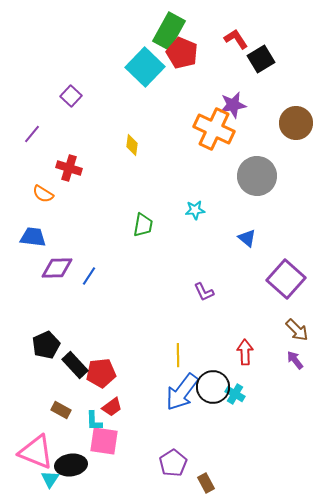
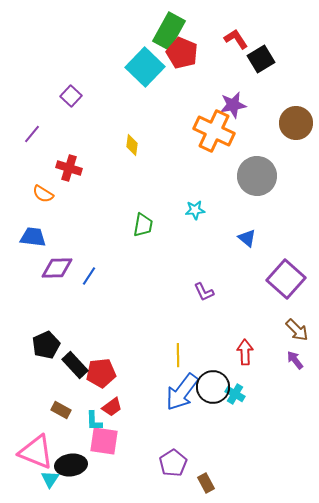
orange cross at (214, 129): moved 2 px down
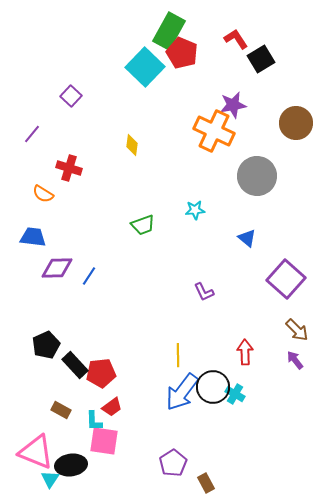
green trapezoid at (143, 225): rotated 60 degrees clockwise
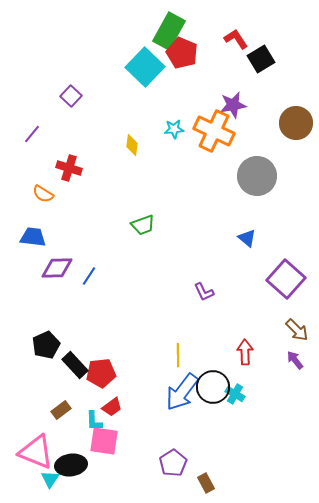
cyan star at (195, 210): moved 21 px left, 81 px up
brown rectangle at (61, 410): rotated 66 degrees counterclockwise
